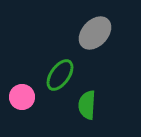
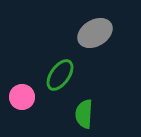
gray ellipse: rotated 16 degrees clockwise
green semicircle: moved 3 px left, 9 px down
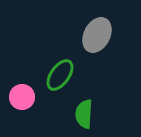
gray ellipse: moved 2 px right, 2 px down; rotated 32 degrees counterclockwise
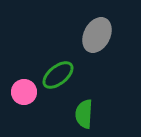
green ellipse: moved 2 px left; rotated 16 degrees clockwise
pink circle: moved 2 px right, 5 px up
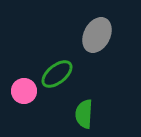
green ellipse: moved 1 px left, 1 px up
pink circle: moved 1 px up
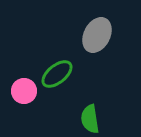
green semicircle: moved 6 px right, 5 px down; rotated 12 degrees counterclockwise
